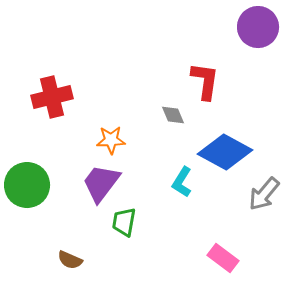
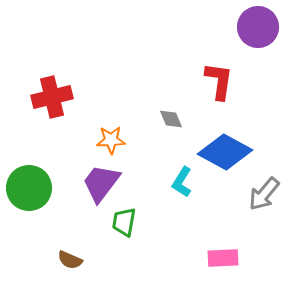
red L-shape: moved 14 px right
gray diamond: moved 2 px left, 4 px down
green circle: moved 2 px right, 3 px down
pink rectangle: rotated 40 degrees counterclockwise
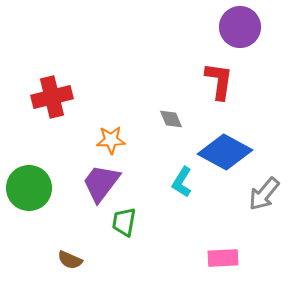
purple circle: moved 18 px left
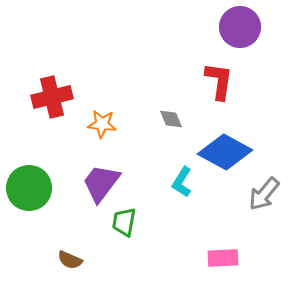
orange star: moved 9 px left, 16 px up; rotated 8 degrees clockwise
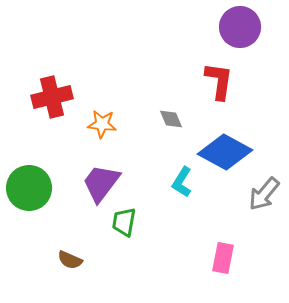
pink rectangle: rotated 76 degrees counterclockwise
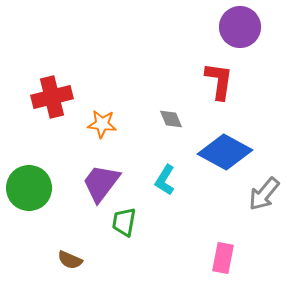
cyan L-shape: moved 17 px left, 2 px up
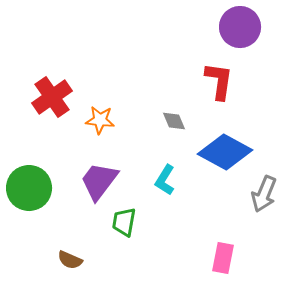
red cross: rotated 21 degrees counterclockwise
gray diamond: moved 3 px right, 2 px down
orange star: moved 2 px left, 4 px up
purple trapezoid: moved 2 px left, 2 px up
gray arrow: rotated 18 degrees counterclockwise
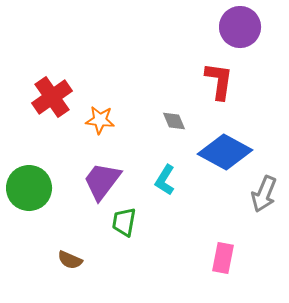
purple trapezoid: moved 3 px right
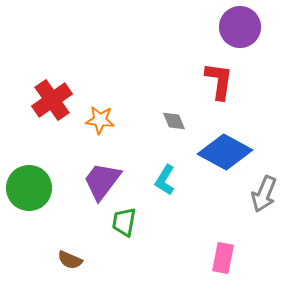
red cross: moved 3 px down
